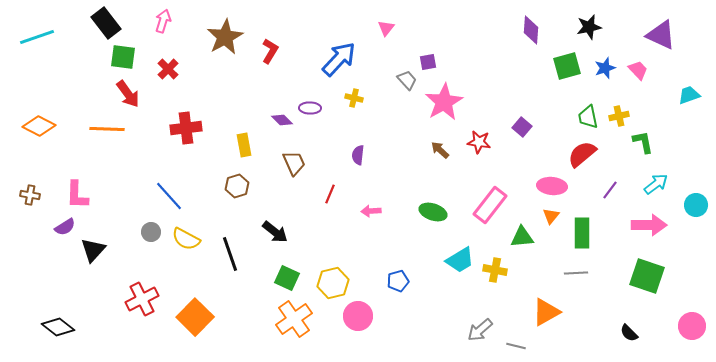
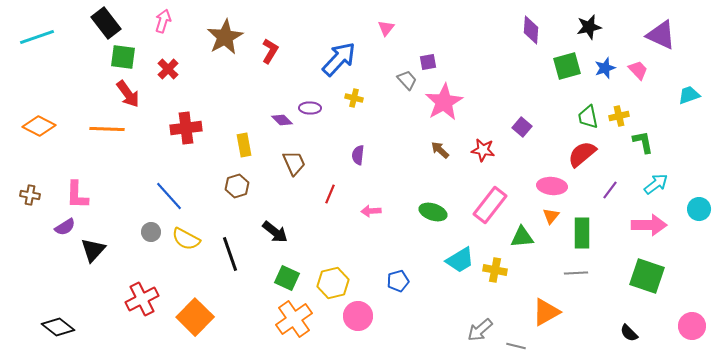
red star at (479, 142): moved 4 px right, 8 px down
cyan circle at (696, 205): moved 3 px right, 4 px down
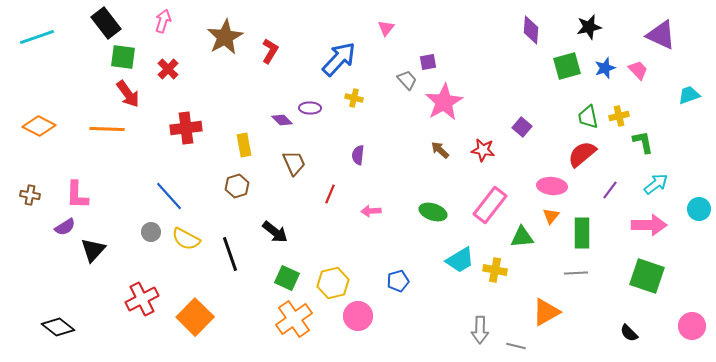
gray arrow at (480, 330): rotated 48 degrees counterclockwise
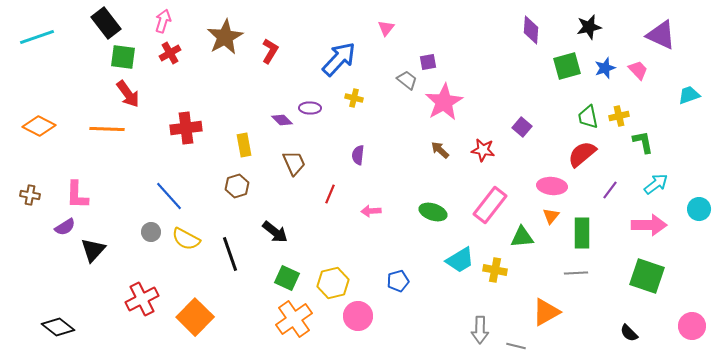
red cross at (168, 69): moved 2 px right, 16 px up; rotated 15 degrees clockwise
gray trapezoid at (407, 80): rotated 10 degrees counterclockwise
